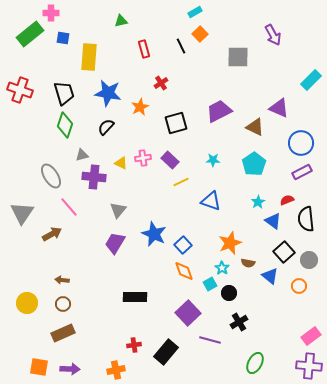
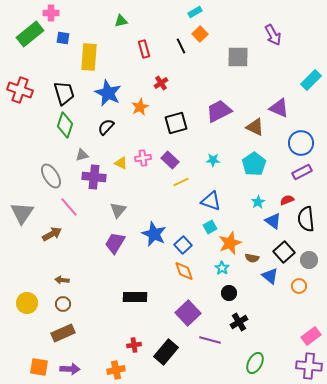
blue star at (108, 93): rotated 16 degrees clockwise
brown semicircle at (248, 263): moved 4 px right, 5 px up
cyan square at (210, 284): moved 57 px up
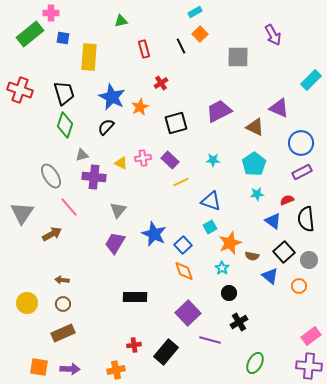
blue star at (108, 93): moved 4 px right, 4 px down
cyan star at (258, 202): moved 1 px left, 8 px up; rotated 24 degrees clockwise
brown semicircle at (252, 258): moved 2 px up
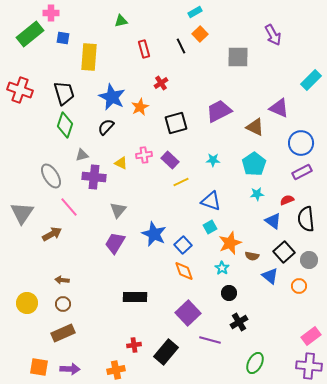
pink cross at (143, 158): moved 1 px right, 3 px up
